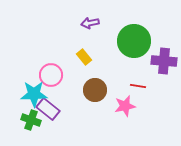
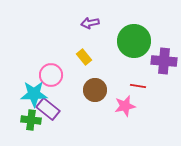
green cross: rotated 12 degrees counterclockwise
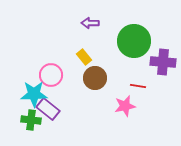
purple arrow: rotated 12 degrees clockwise
purple cross: moved 1 px left, 1 px down
brown circle: moved 12 px up
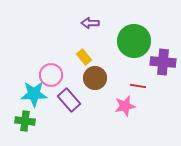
purple rectangle: moved 21 px right, 9 px up; rotated 10 degrees clockwise
green cross: moved 6 px left, 1 px down
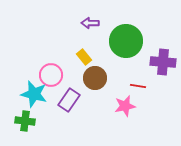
green circle: moved 8 px left
cyan star: rotated 16 degrees clockwise
purple rectangle: rotated 75 degrees clockwise
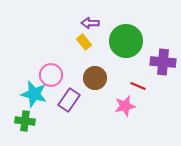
yellow rectangle: moved 15 px up
red line: rotated 14 degrees clockwise
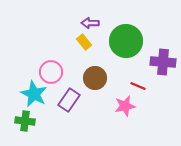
pink circle: moved 3 px up
cyan star: rotated 12 degrees clockwise
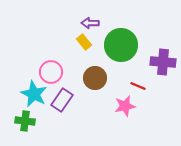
green circle: moved 5 px left, 4 px down
purple rectangle: moved 7 px left
